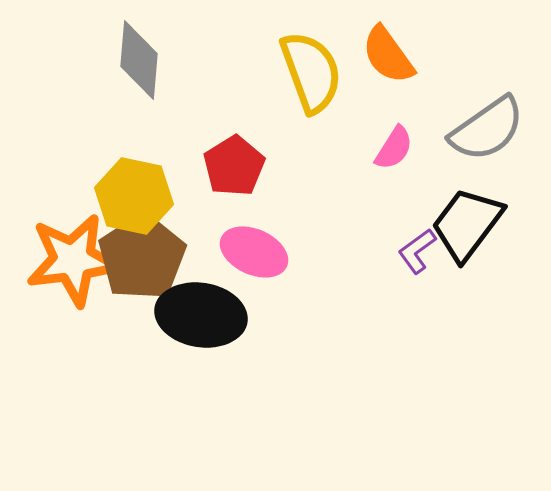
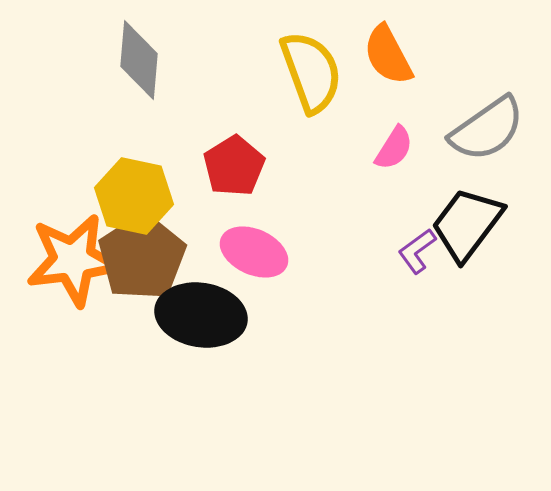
orange semicircle: rotated 8 degrees clockwise
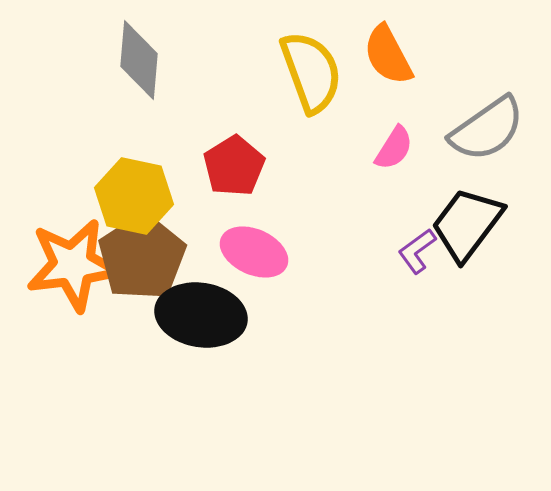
orange star: moved 5 px down
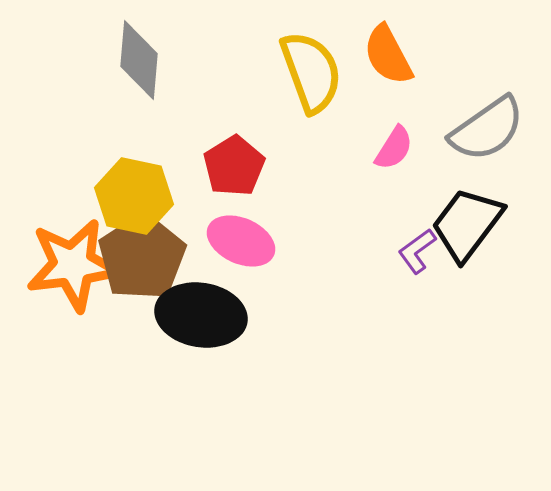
pink ellipse: moved 13 px left, 11 px up
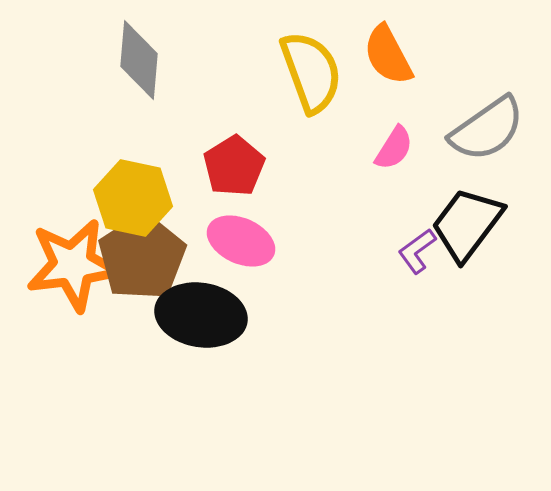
yellow hexagon: moved 1 px left, 2 px down
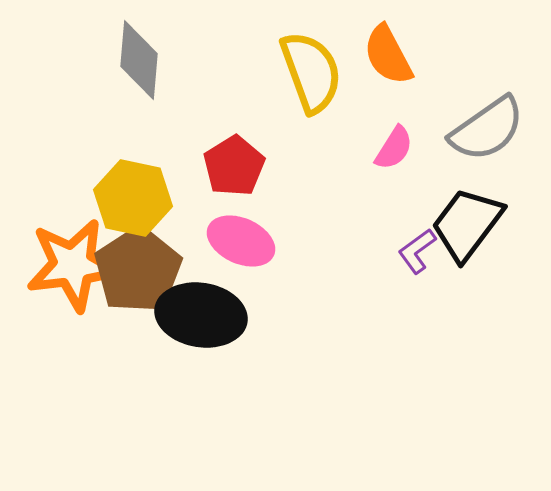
brown pentagon: moved 4 px left, 13 px down
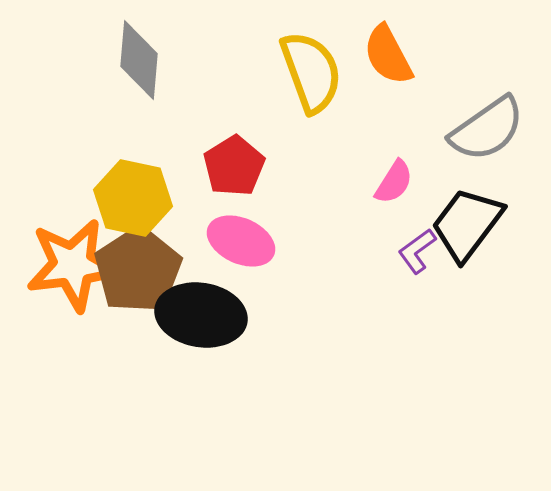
pink semicircle: moved 34 px down
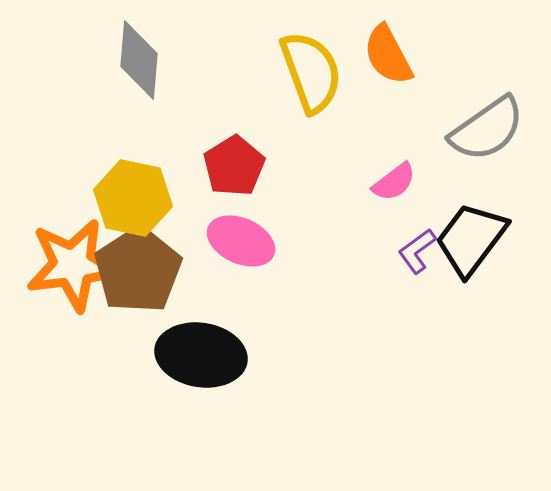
pink semicircle: rotated 21 degrees clockwise
black trapezoid: moved 4 px right, 15 px down
black ellipse: moved 40 px down
